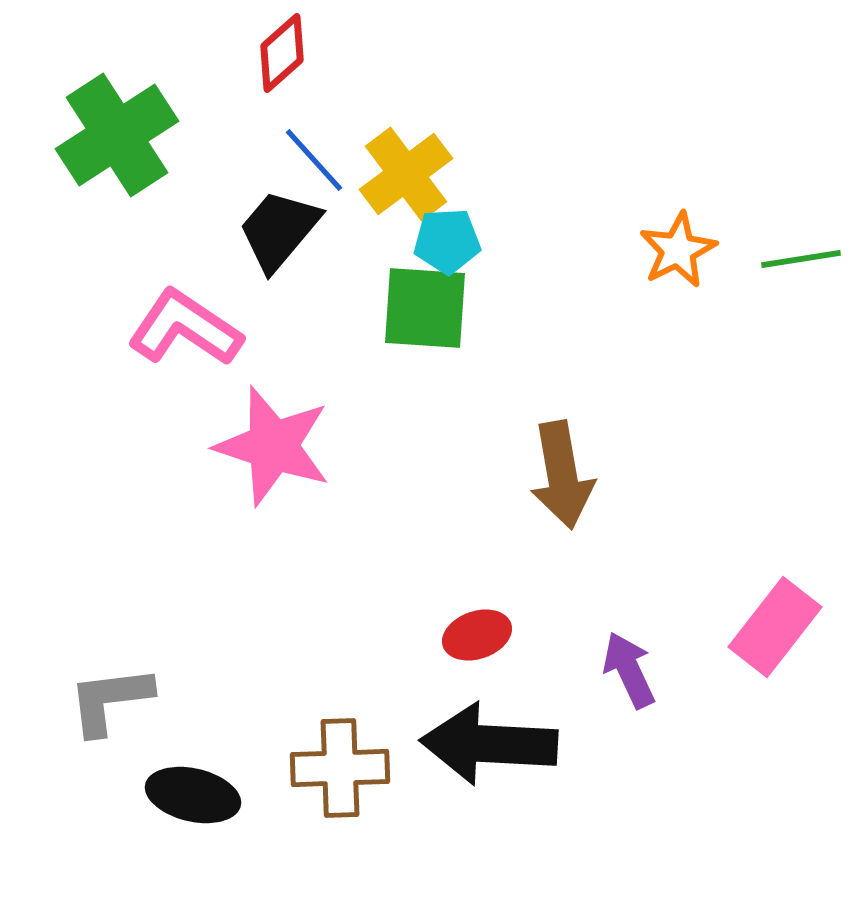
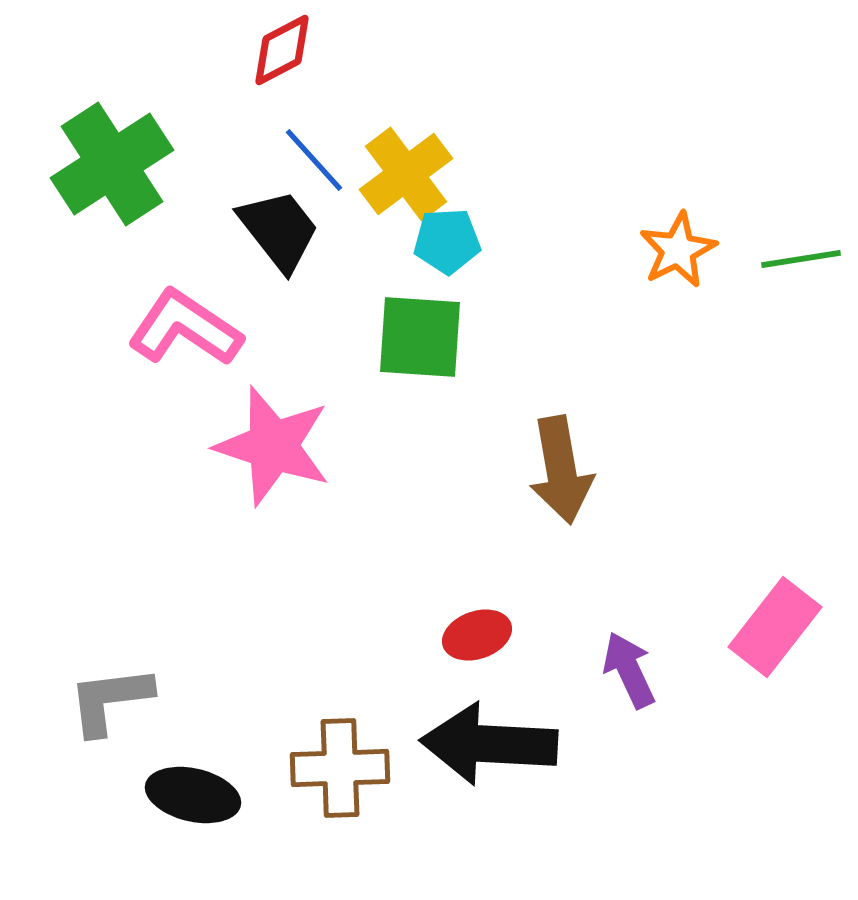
red diamond: moved 3 px up; rotated 14 degrees clockwise
green cross: moved 5 px left, 29 px down
black trapezoid: rotated 102 degrees clockwise
green square: moved 5 px left, 29 px down
brown arrow: moved 1 px left, 5 px up
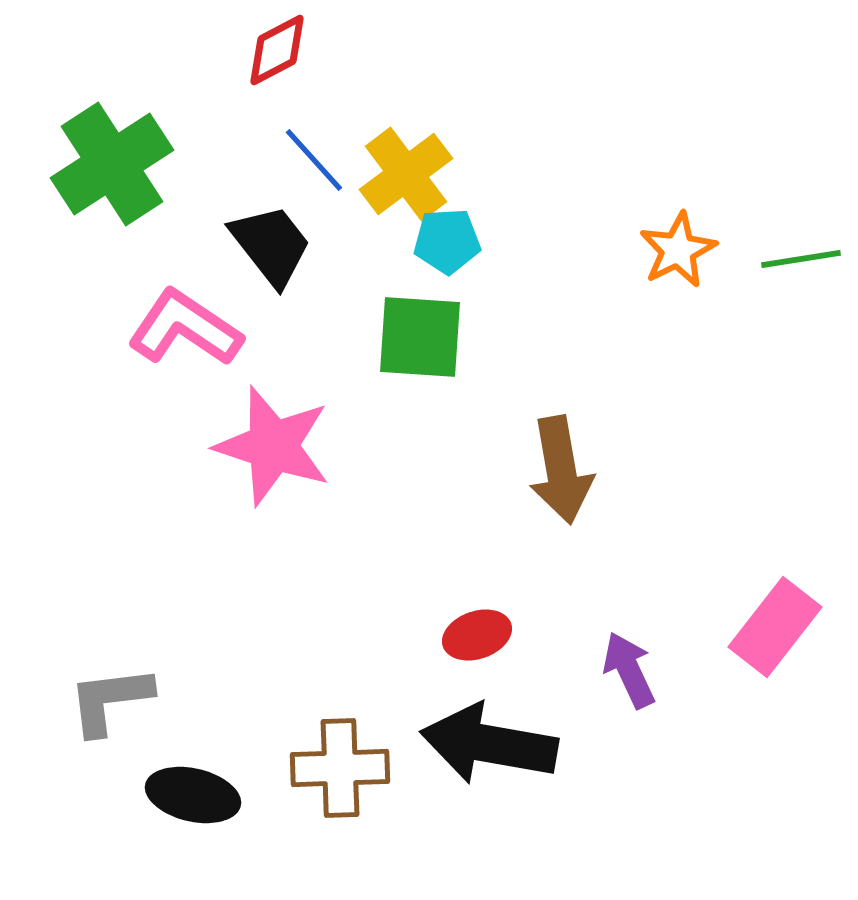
red diamond: moved 5 px left
black trapezoid: moved 8 px left, 15 px down
black arrow: rotated 7 degrees clockwise
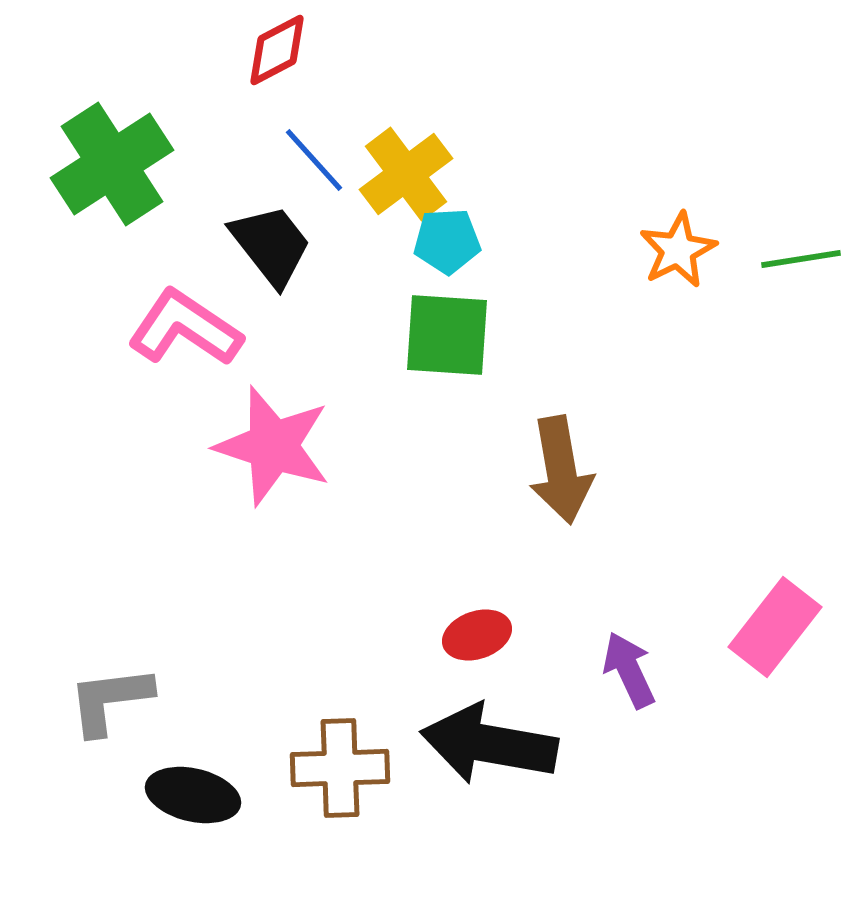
green square: moved 27 px right, 2 px up
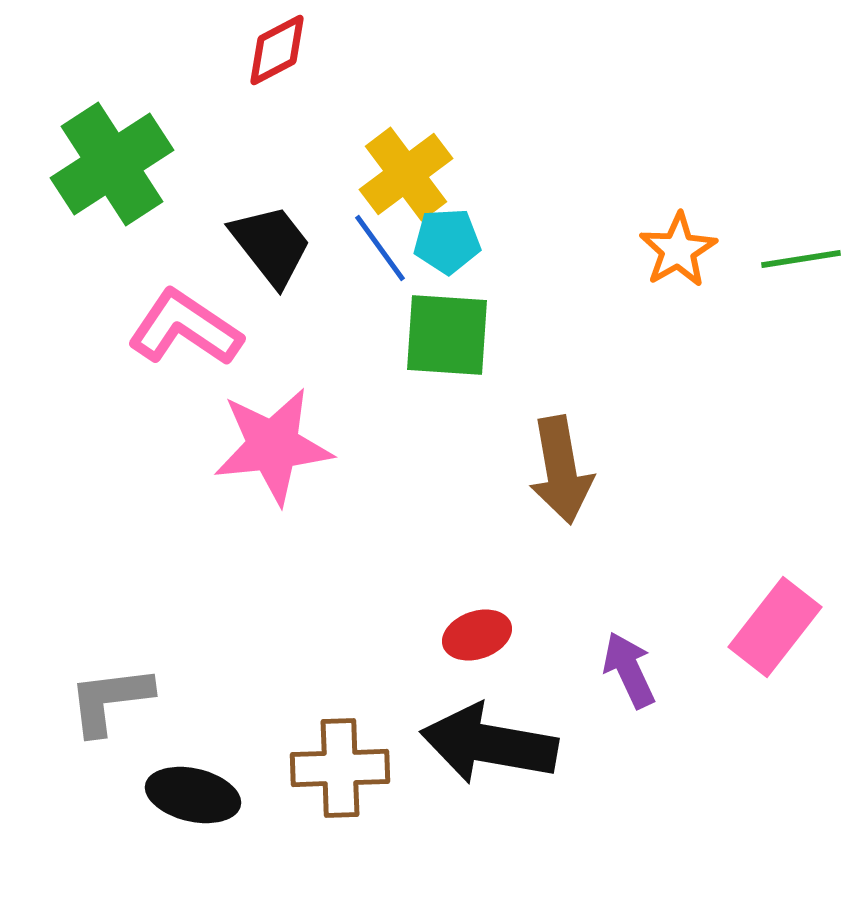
blue line: moved 66 px right, 88 px down; rotated 6 degrees clockwise
orange star: rotated 4 degrees counterclockwise
pink star: rotated 24 degrees counterclockwise
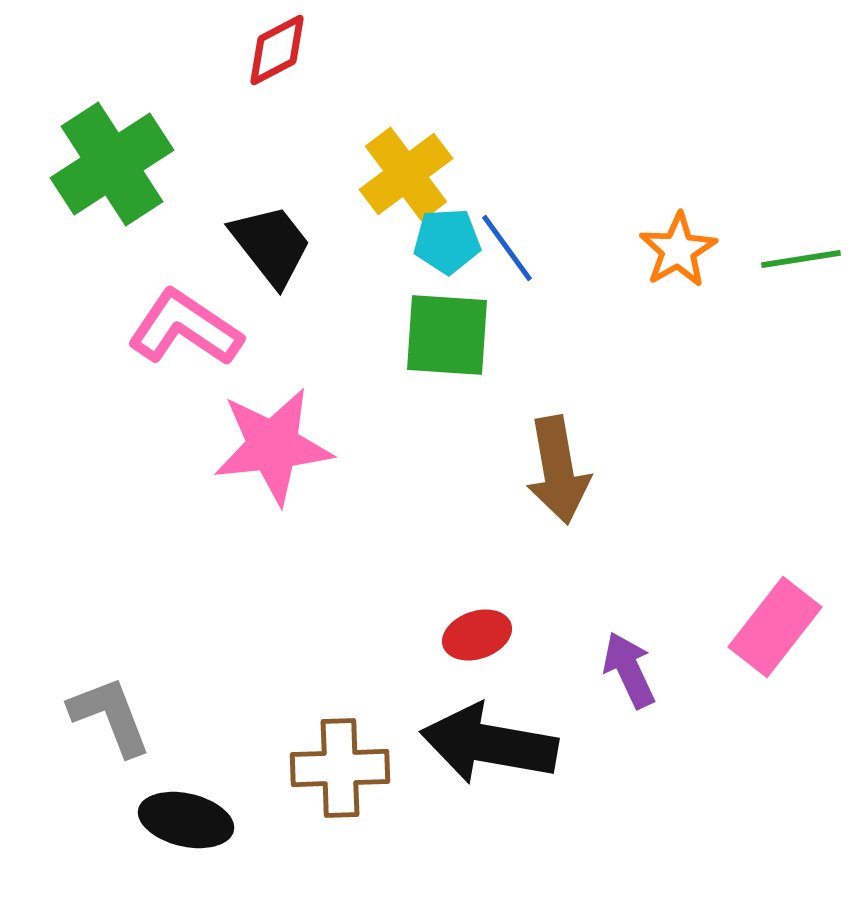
blue line: moved 127 px right
brown arrow: moved 3 px left
gray L-shape: moved 16 px down; rotated 76 degrees clockwise
black ellipse: moved 7 px left, 25 px down
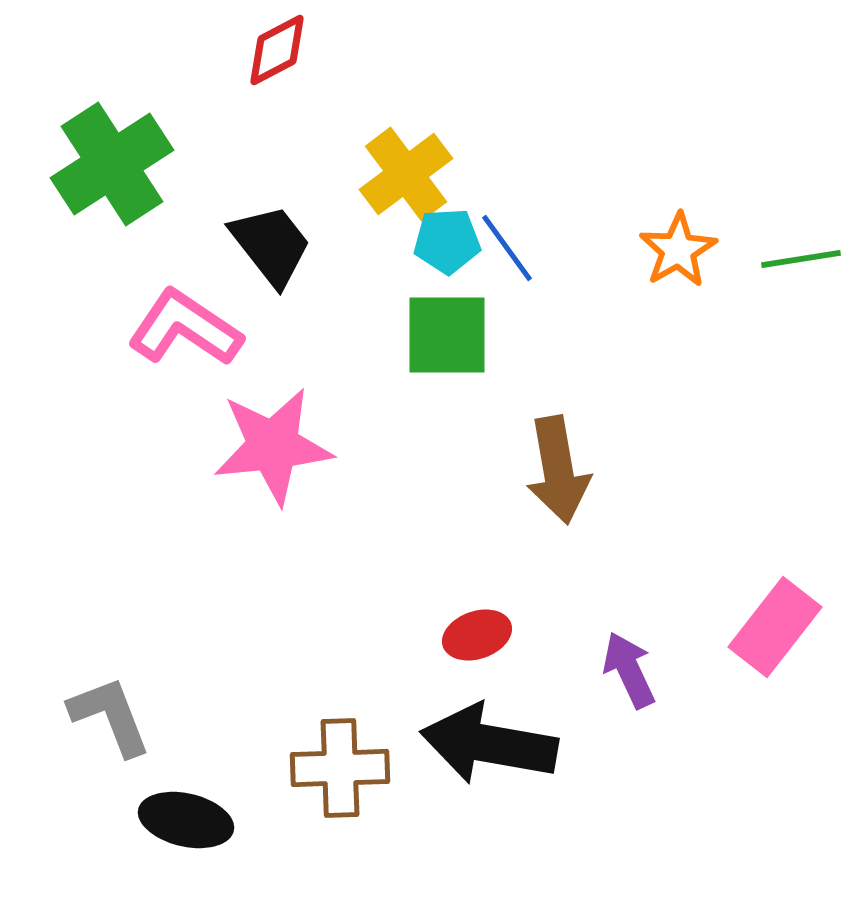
green square: rotated 4 degrees counterclockwise
